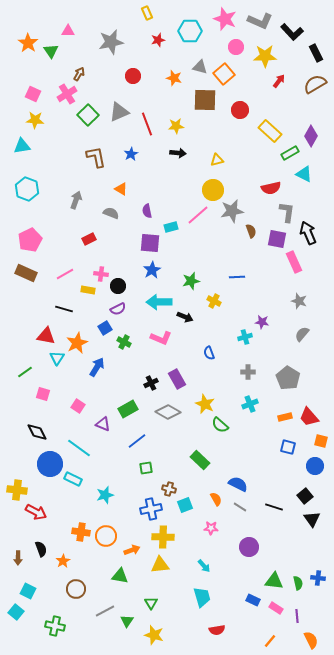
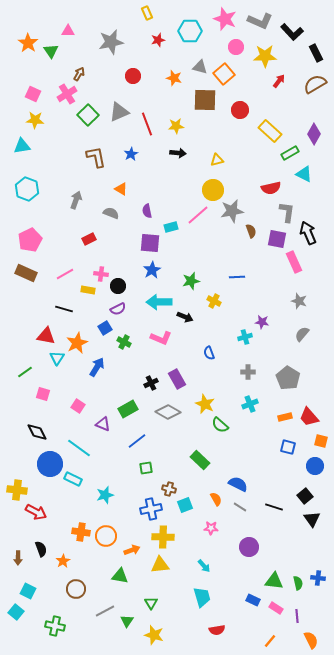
purple diamond at (311, 136): moved 3 px right, 2 px up
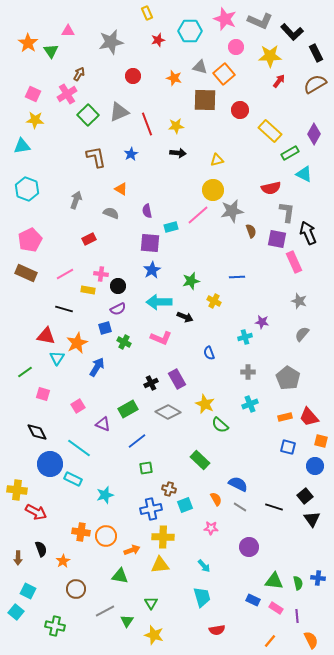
yellow star at (265, 56): moved 5 px right
blue square at (105, 328): rotated 16 degrees clockwise
pink square at (78, 406): rotated 24 degrees clockwise
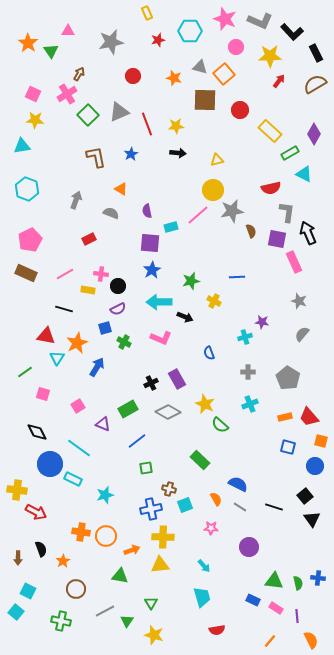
green cross at (55, 626): moved 6 px right, 5 px up
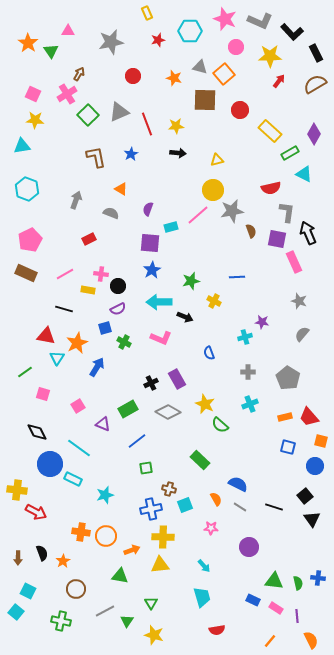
purple semicircle at (147, 211): moved 1 px right, 2 px up; rotated 32 degrees clockwise
black semicircle at (41, 549): moved 1 px right, 4 px down
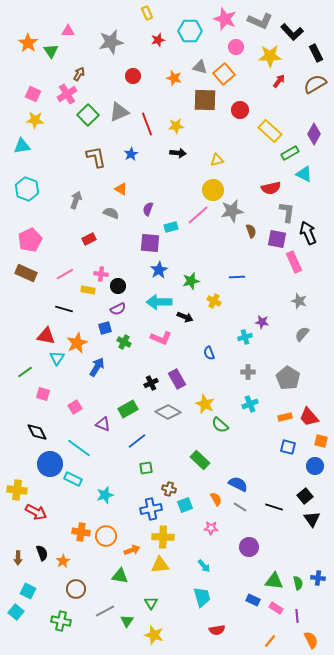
blue star at (152, 270): moved 7 px right
pink square at (78, 406): moved 3 px left, 1 px down
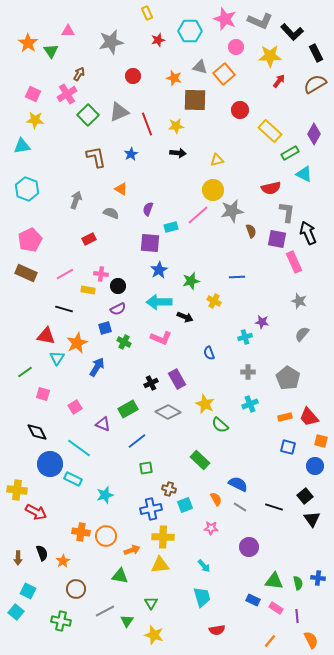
brown square at (205, 100): moved 10 px left
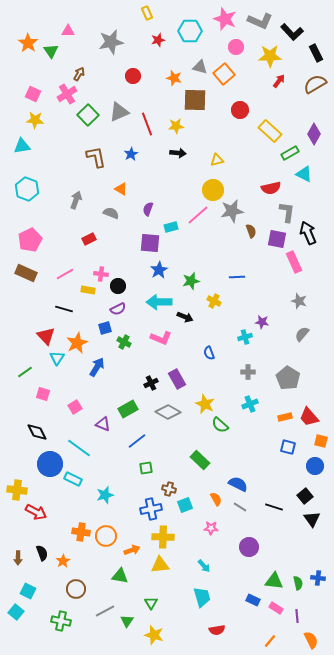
red triangle at (46, 336): rotated 36 degrees clockwise
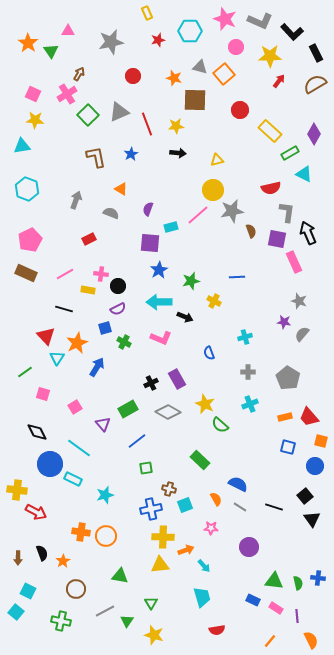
purple star at (262, 322): moved 22 px right
purple triangle at (103, 424): rotated 28 degrees clockwise
orange arrow at (132, 550): moved 54 px right
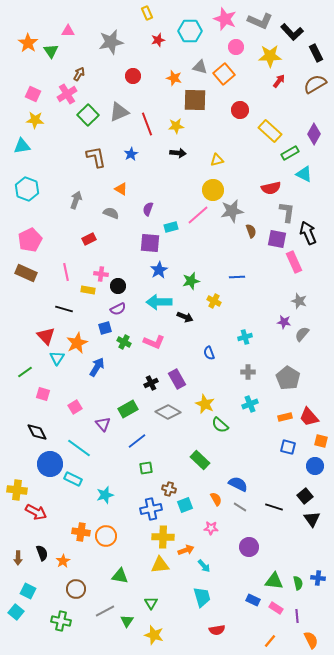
pink line at (65, 274): moved 1 px right, 2 px up; rotated 72 degrees counterclockwise
pink L-shape at (161, 338): moved 7 px left, 4 px down
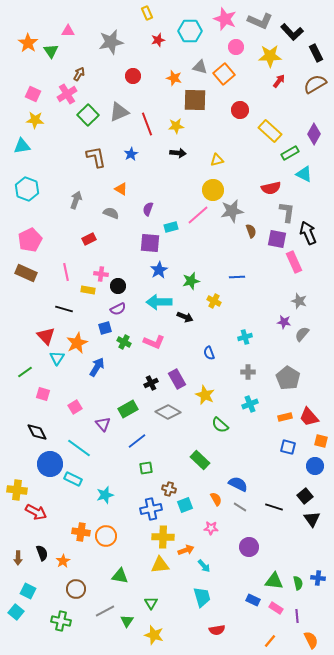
yellow star at (205, 404): moved 9 px up
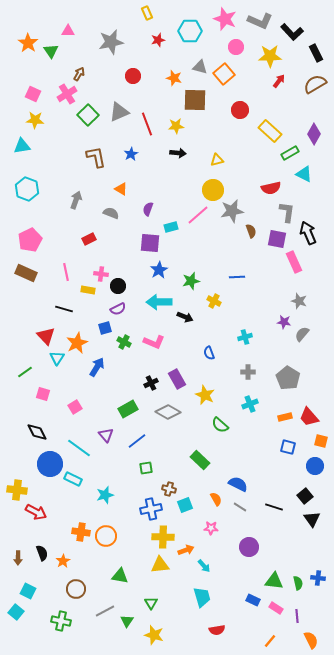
purple triangle at (103, 424): moved 3 px right, 11 px down
